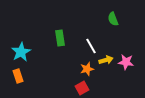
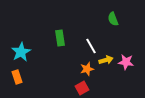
orange rectangle: moved 1 px left, 1 px down
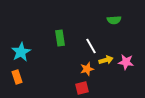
green semicircle: moved 1 px right, 1 px down; rotated 72 degrees counterclockwise
red square: rotated 16 degrees clockwise
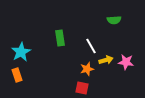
orange rectangle: moved 2 px up
red square: rotated 24 degrees clockwise
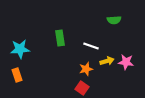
white line: rotated 42 degrees counterclockwise
cyan star: moved 1 px left, 3 px up; rotated 24 degrees clockwise
yellow arrow: moved 1 px right, 1 px down
orange star: moved 1 px left
red square: rotated 24 degrees clockwise
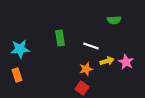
pink star: rotated 21 degrees clockwise
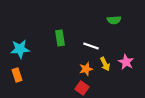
yellow arrow: moved 2 px left, 3 px down; rotated 80 degrees clockwise
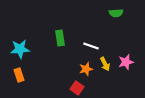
green semicircle: moved 2 px right, 7 px up
pink star: rotated 28 degrees clockwise
orange rectangle: moved 2 px right
red square: moved 5 px left
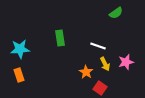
green semicircle: rotated 32 degrees counterclockwise
white line: moved 7 px right
orange star: moved 3 px down; rotated 24 degrees counterclockwise
red square: moved 23 px right
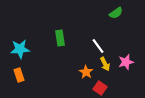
white line: rotated 35 degrees clockwise
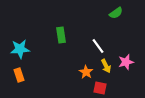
green rectangle: moved 1 px right, 3 px up
yellow arrow: moved 1 px right, 2 px down
red square: rotated 24 degrees counterclockwise
